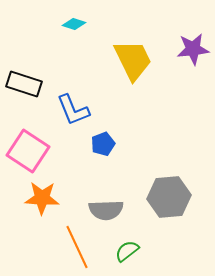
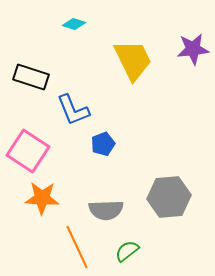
black rectangle: moved 7 px right, 7 px up
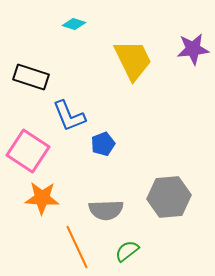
blue L-shape: moved 4 px left, 6 px down
